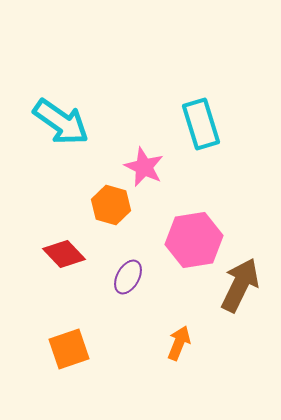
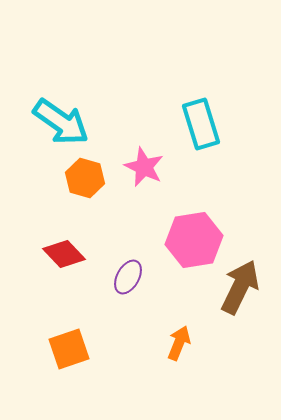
orange hexagon: moved 26 px left, 27 px up
brown arrow: moved 2 px down
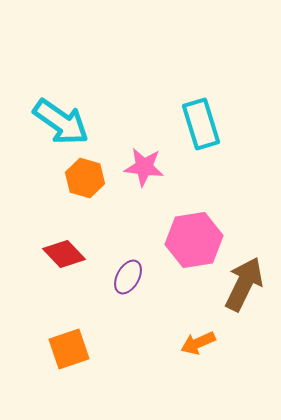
pink star: rotated 18 degrees counterclockwise
brown arrow: moved 4 px right, 3 px up
orange arrow: moved 19 px right; rotated 136 degrees counterclockwise
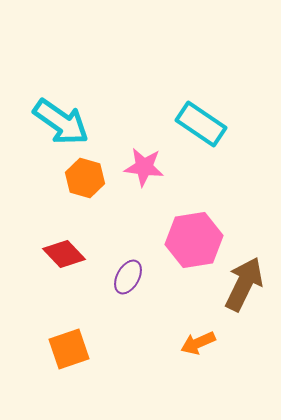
cyan rectangle: rotated 39 degrees counterclockwise
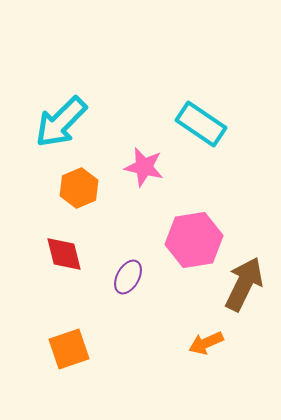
cyan arrow: rotated 100 degrees clockwise
pink star: rotated 6 degrees clockwise
orange hexagon: moved 6 px left, 10 px down; rotated 21 degrees clockwise
red diamond: rotated 30 degrees clockwise
orange arrow: moved 8 px right
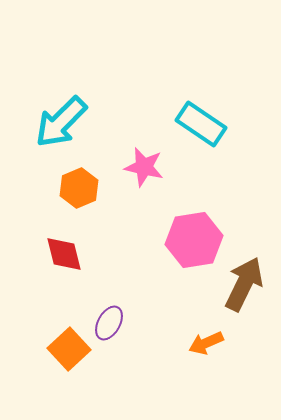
purple ellipse: moved 19 px left, 46 px down
orange square: rotated 24 degrees counterclockwise
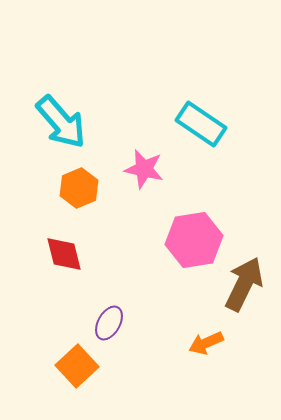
cyan arrow: rotated 86 degrees counterclockwise
pink star: moved 2 px down
orange square: moved 8 px right, 17 px down
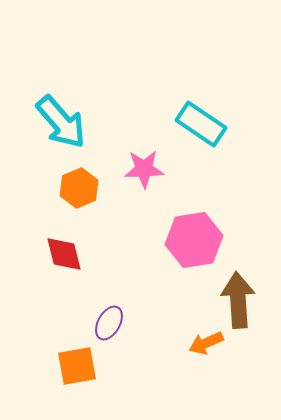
pink star: rotated 15 degrees counterclockwise
brown arrow: moved 6 px left, 16 px down; rotated 30 degrees counterclockwise
orange square: rotated 33 degrees clockwise
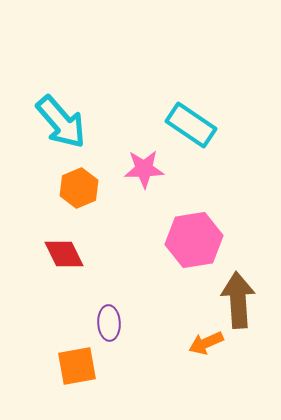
cyan rectangle: moved 10 px left, 1 px down
red diamond: rotated 12 degrees counterclockwise
purple ellipse: rotated 32 degrees counterclockwise
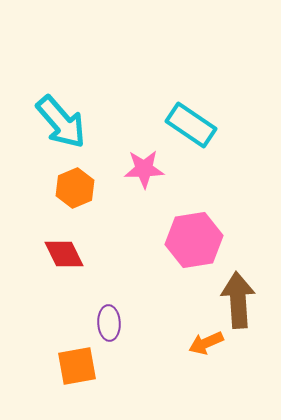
orange hexagon: moved 4 px left
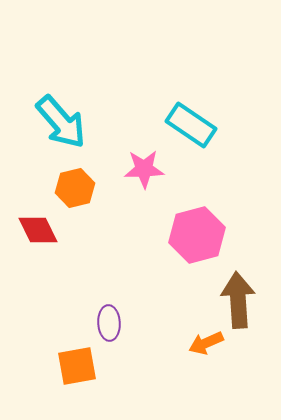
orange hexagon: rotated 9 degrees clockwise
pink hexagon: moved 3 px right, 5 px up; rotated 6 degrees counterclockwise
red diamond: moved 26 px left, 24 px up
